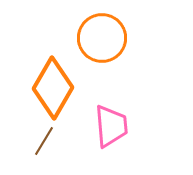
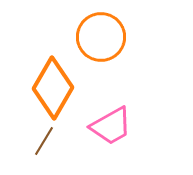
orange circle: moved 1 px left, 1 px up
pink trapezoid: rotated 66 degrees clockwise
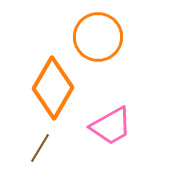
orange circle: moved 3 px left
brown line: moved 4 px left, 7 px down
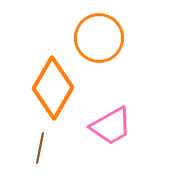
orange circle: moved 1 px right, 1 px down
brown line: rotated 20 degrees counterclockwise
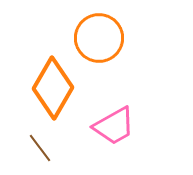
pink trapezoid: moved 3 px right
brown line: rotated 48 degrees counterclockwise
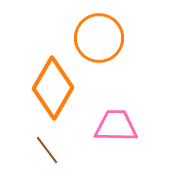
pink trapezoid: moved 2 px right; rotated 150 degrees counterclockwise
brown line: moved 7 px right, 2 px down
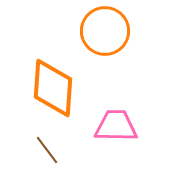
orange circle: moved 6 px right, 7 px up
orange diamond: rotated 26 degrees counterclockwise
